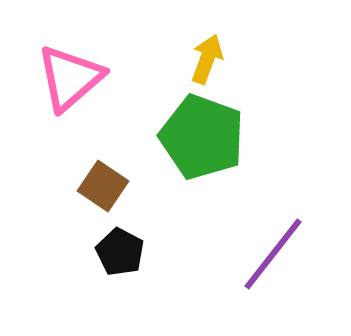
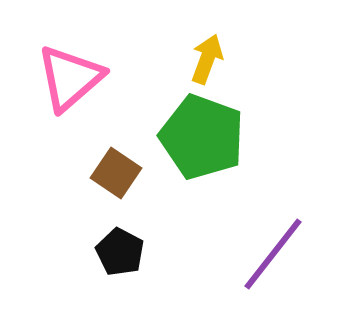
brown square: moved 13 px right, 13 px up
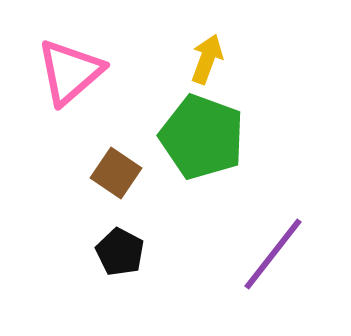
pink triangle: moved 6 px up
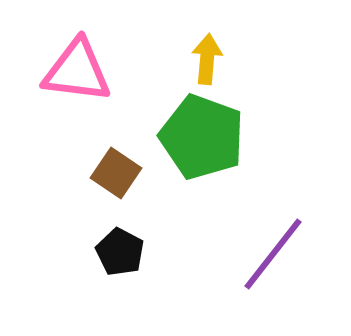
yellow arrow: rotated 15 degrees counterclockwise
pink triangle: moved 7 px right, 1 px up; rotated 48 degrees clockwise
